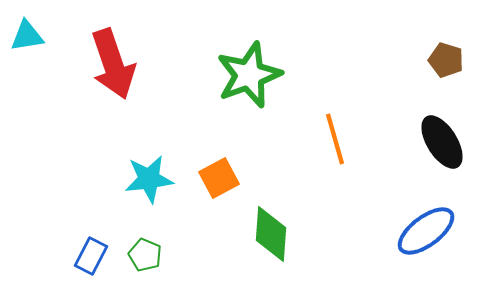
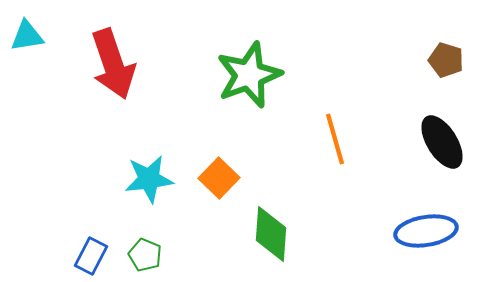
orange square: rotated 18 degrees counterclockwise
blue ellipse: rotated 28 degrees clockwise
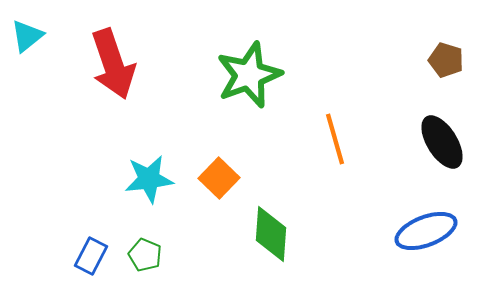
cyan triangle: rotated 30 degrees counterclockwise
blue ellipse: rotated 12 degrees counterclockwise
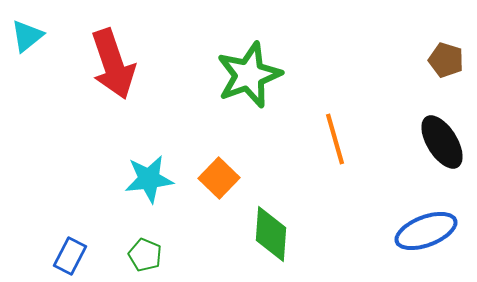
blue rectangle: moved 21 px left
